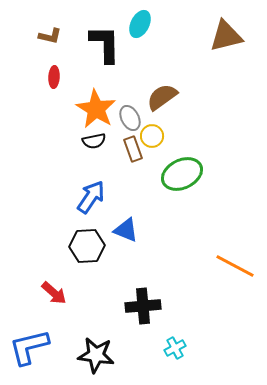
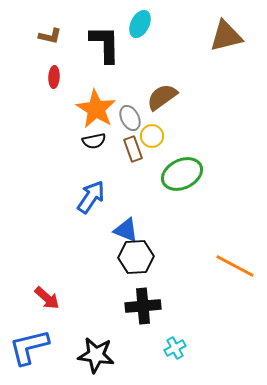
black hexagon: moved 49 px right, 11 px down
red arrow: moved 7 px left, 5 px down
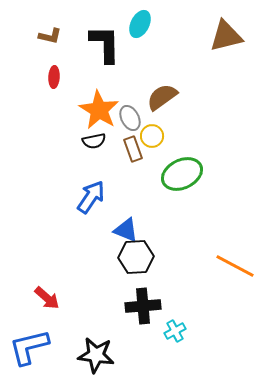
orange star: moved 3 px right, 1 px down
cyan cross: moved 17 px up
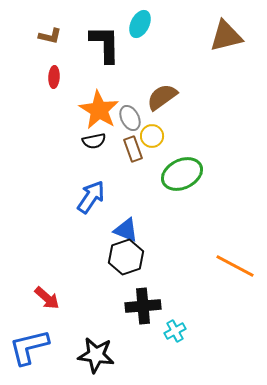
black hexagon: moved 10 px left; rotated 16 degrees counterclockwise
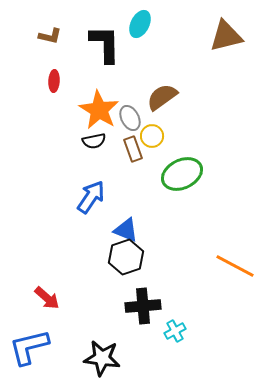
red ellipse: moved 4 px down
black star: moved 6 px right, 3 px down
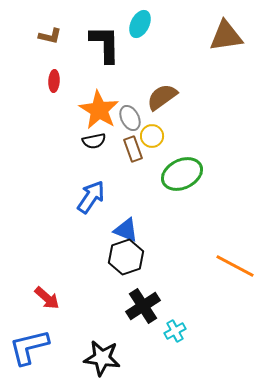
brown triangle: rotated 6 degrees clockwise
black cross: rotated 28 degrees counterclockwise
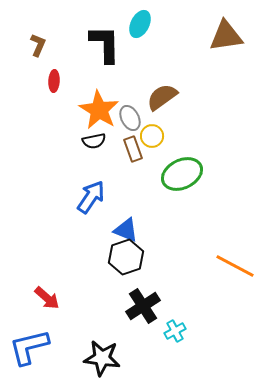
brown L-shape: moved 12 px left, 9 px down; rotated 80 degrees counterclockwise
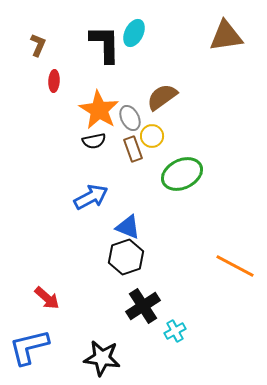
cyan ellipse: moved 6 px left, 9 px down
blue arrow: rotated 28 degrees clockwise
blue triangle: moved 2 px right, 3 px up
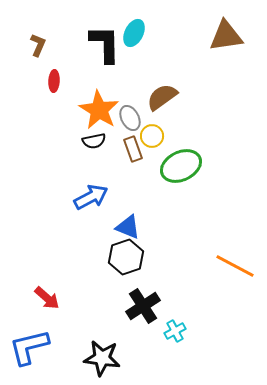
green ellipse: moved 1 px left, 8 px up
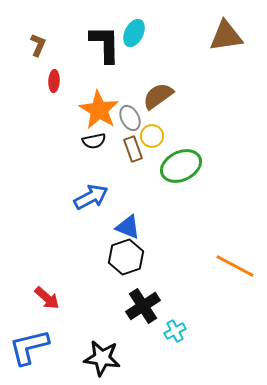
brown semicircle: moved 4 px left, 1 px up
